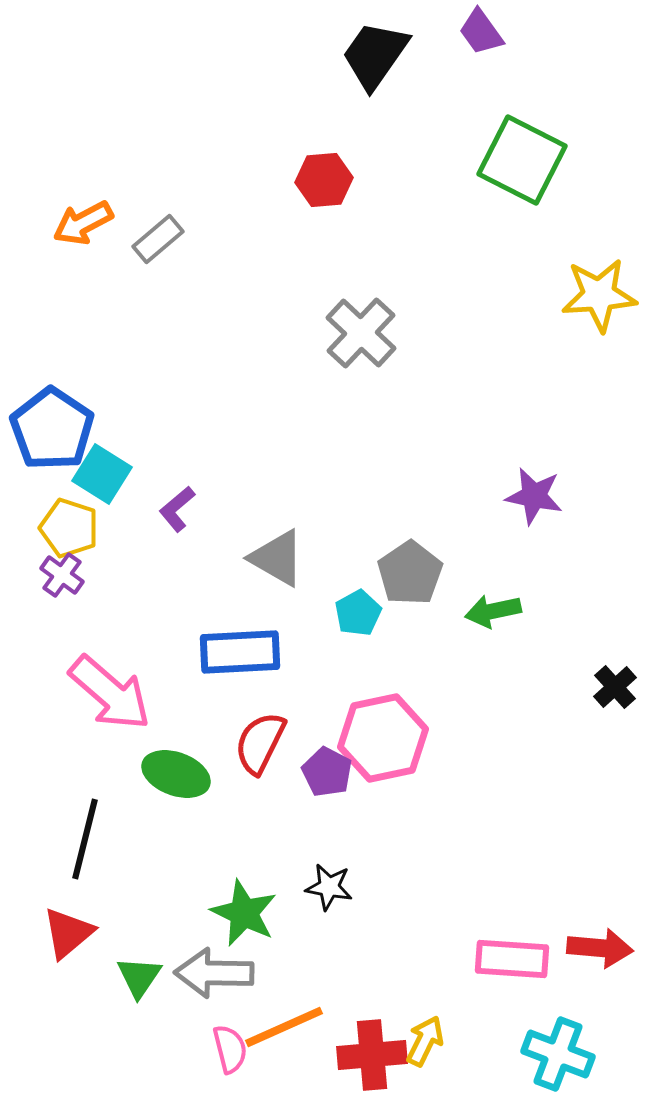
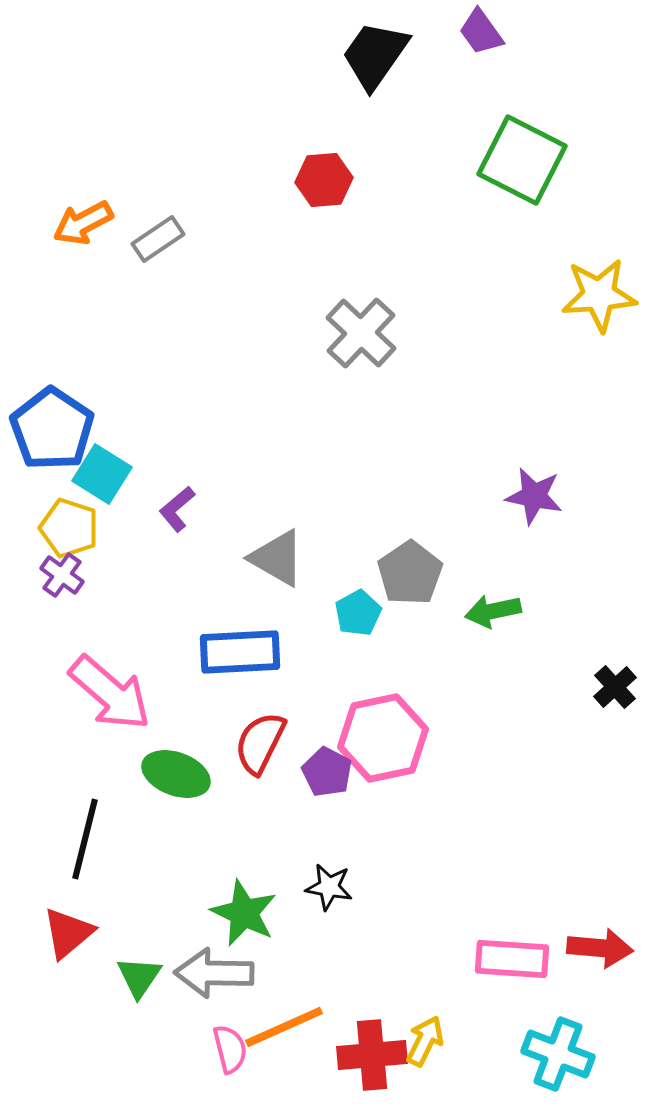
gray rectangle: rotated 6 degrees clockwise
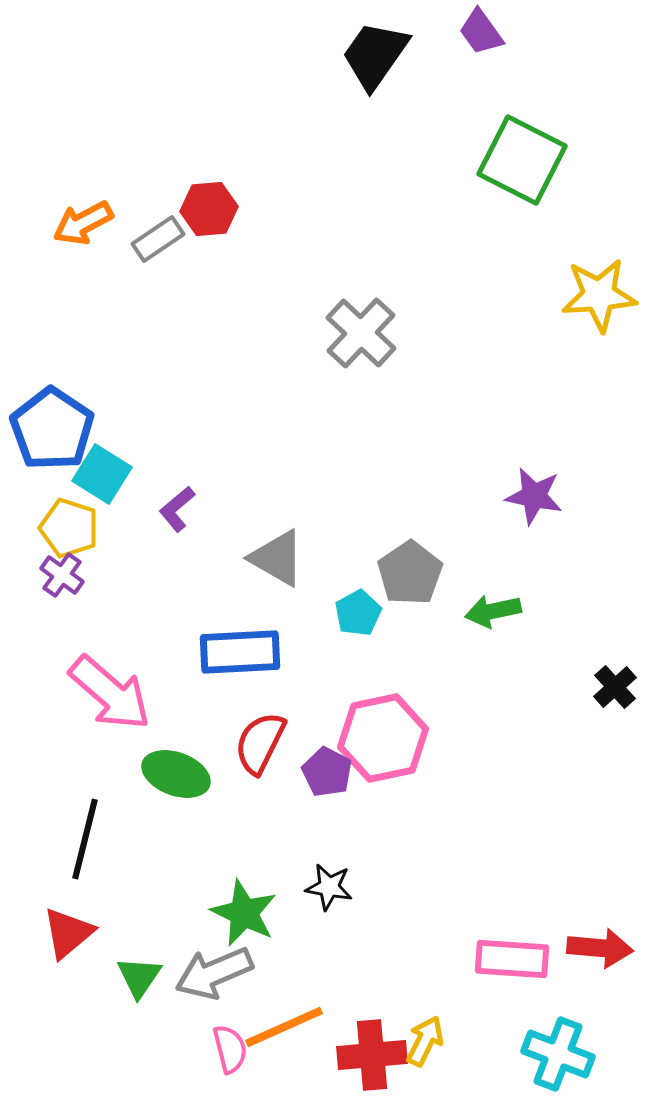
red hexagon: moved 115 px left, 29 px down
gray arrow: rotated 24 degrees counterclockwise
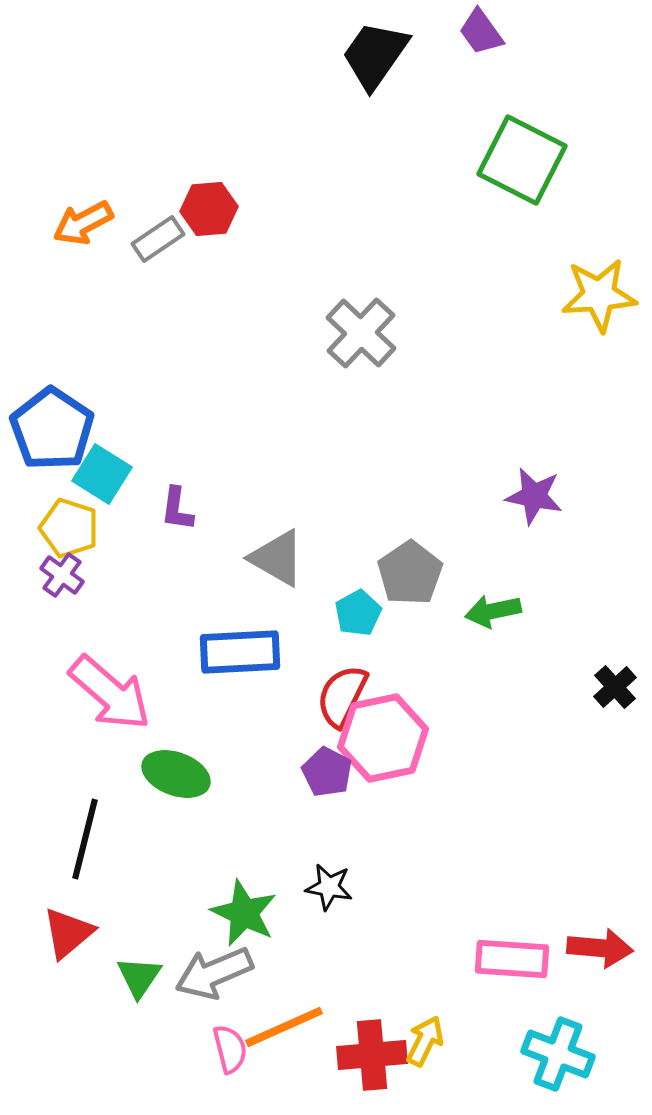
purple L-shape: rotated 42 degrees counterclockwise
red semicircle: moved 82 px right, 47 px up
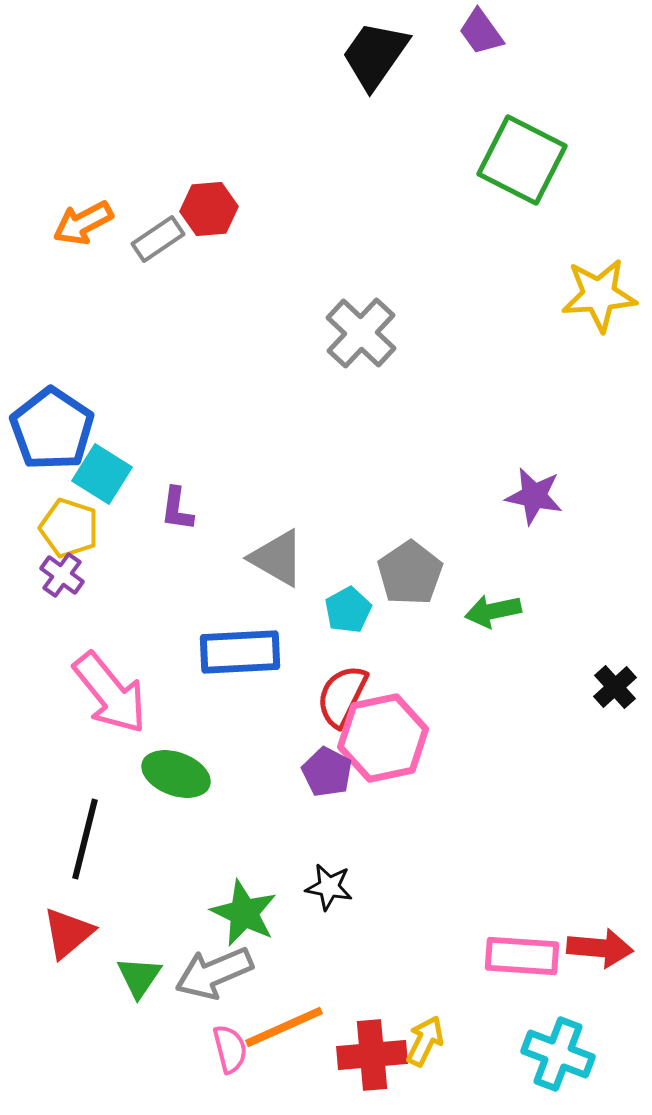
cyan pentagon: moved 10 px left, 3 px up
pink arrow: rotated 10 degrees clockwise
pink rectangle: moved 10 px right, 3 px up
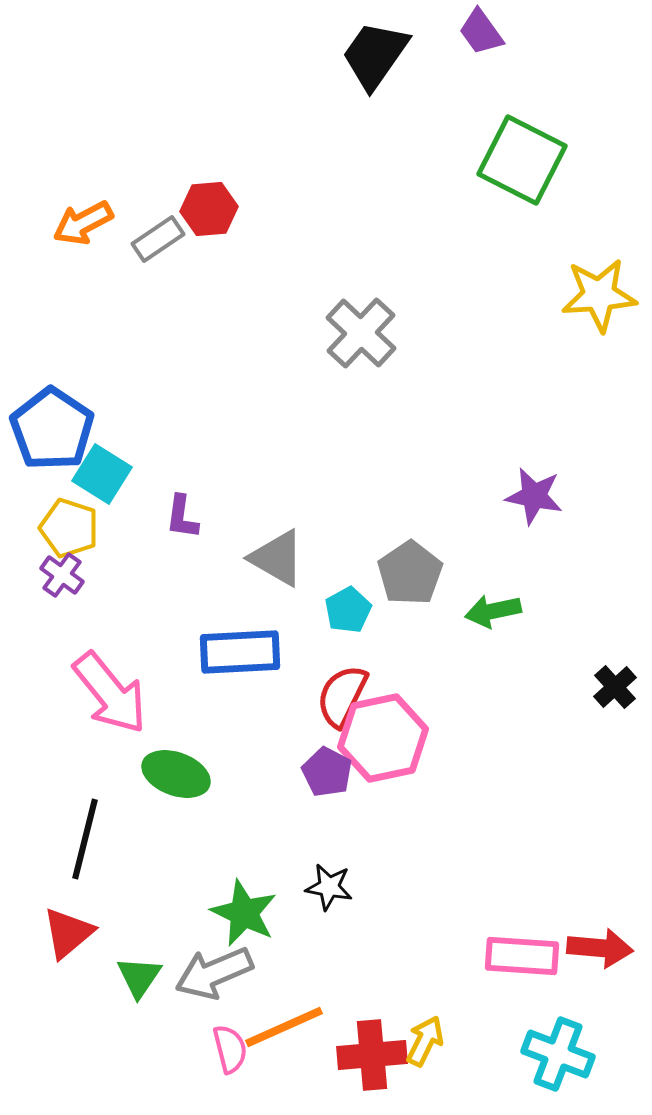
purple L-shape: moved 5 px right, 8 px down
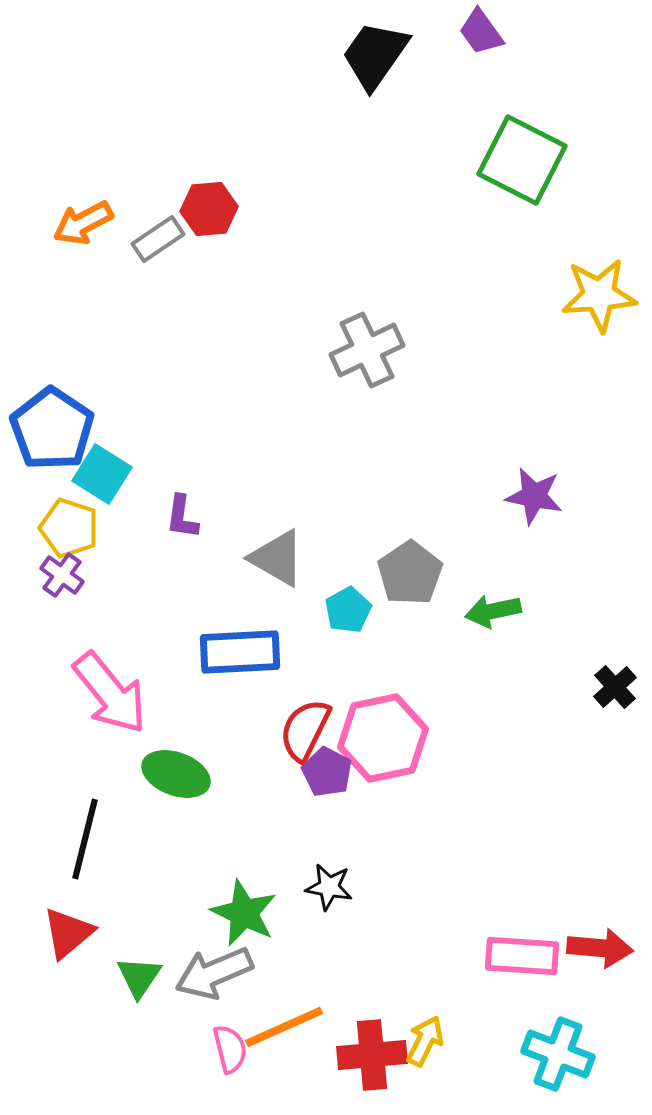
gray cross: moved 6 px right, 17 px down; rotated 22 degrees clockwise
red semicircle: moved 37 px left, 34 px down
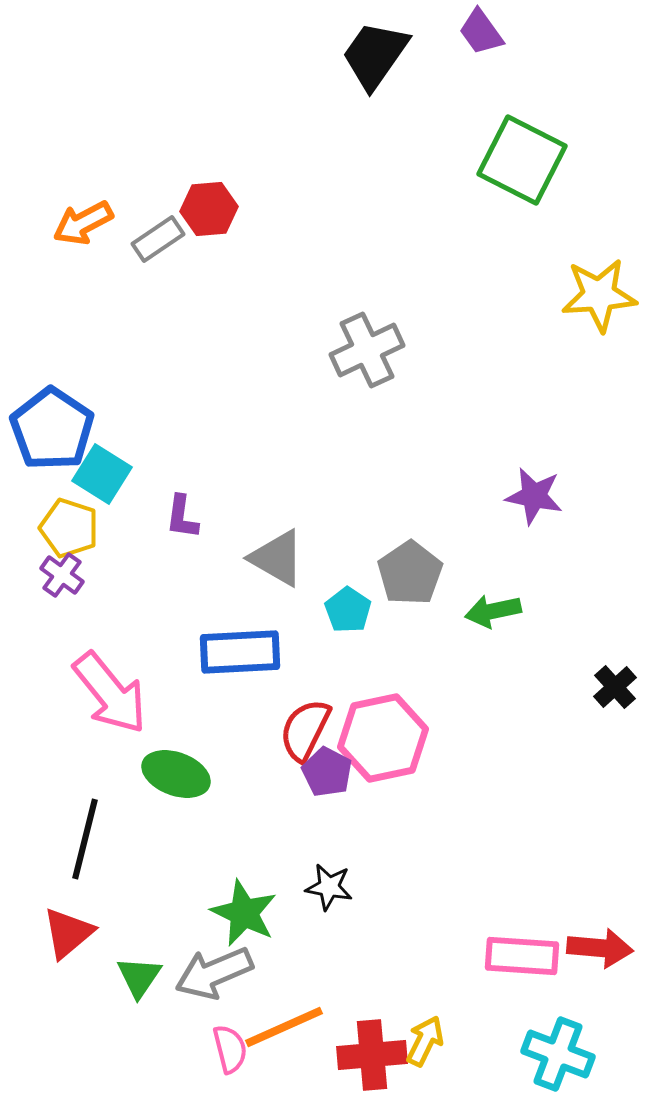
cyan pentagon: rotated 9 degrees counterclockwise
